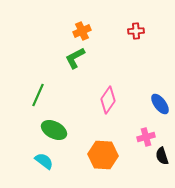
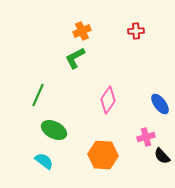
black semicircle: rotated 24 degrees counterclockwise
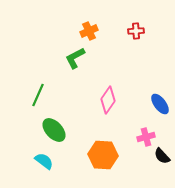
orange cross: moved 7 px right
green ellipse: rotated 20 degrees clockwise
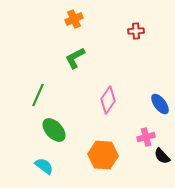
orange cross: moved 15 px left, 12 px up
cyan semicircle: moved 5 px down
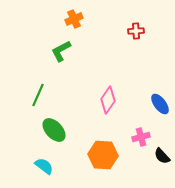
green L-shape: moved 14 px left, 7 px up
pink cross: moved 5 px left
